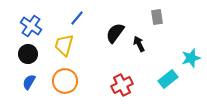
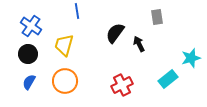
blue line: moved 7 px up; rotated 49 degrees counterclockwise
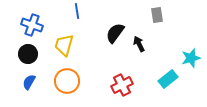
gray rectangle: moved 2 px up
blue cross: moved 1 px right, 1 px up; rotated 15 degrees counterclockwise
orange circle: moved 2 px right
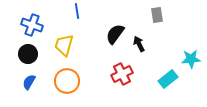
black semicircle: moved 1 px down
cyan star: moved 1 px down; rotated 12 degrees clockwise
red cross: moved 11 px up
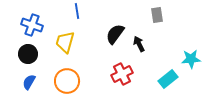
yellow trapezoid: moved 1 px right, 3 px up
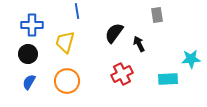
blue cross: rotated 20 degrees counterclockwise
black semicircle: moved 1 px left, 1 px up
cyan rectangle: rotated 36 degrees clockwise
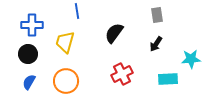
black arrow: moved 17 px right; rotated 119 degrees counterclockwise
orange circle: moved 1 px left
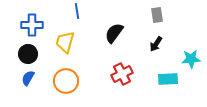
blue semicircle: moved 1 px left, 4 px up
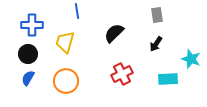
black semicircle: rotated 10 degrees clockwise
cyan star: rotated 24 degrees clockwise
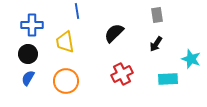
yellow trapezoid: rotated 25 degrees counterclockwise
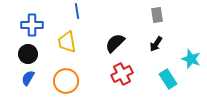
black semicircle: moved 1 px right, 10 px down
yellow trapezoid: moved 2 px right
cyan rectangle: rotated 60 degrees clockwise
